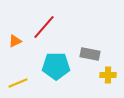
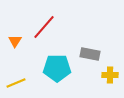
orange triangle: rotated 32 degrees counterclockwise
cyan pentagon: moved 1 px right, 2 px down
yellow cross: moved 2 px right
yellow line: moved 2 px left
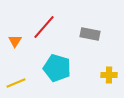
gray rectangle: moved 20 px up
cyan pentagon: rotated 16 degrees clockwise
yellow cross: moved 1 px left
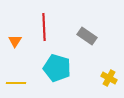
red line: rotated 44 degrees counterclockwise
gray rectangle: moved 3 px left, 2 px down; rotated 24 degrees clockwise
yellow cross: moved 3 px down; rotated 28 degrees clockwise
yellow line: rotated 24 degrees clockwise
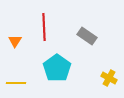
cyan pentagon: rotated 20 degrees clockwise
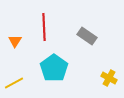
cyan pentagon: moved 3 px left
yellow line: moved 2 px left; rotated 30 degrees counterclockwise
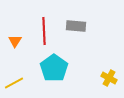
red line: moved 4 px down
gray rectangle: moved 11 px left, 10 px up; rotated 30 degrees counterclockwise
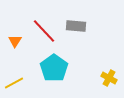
red line: rotated 40 degrees counterclockwise
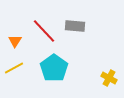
gray rectangle: moved 1 px left
yellow line: moved 15 px up
